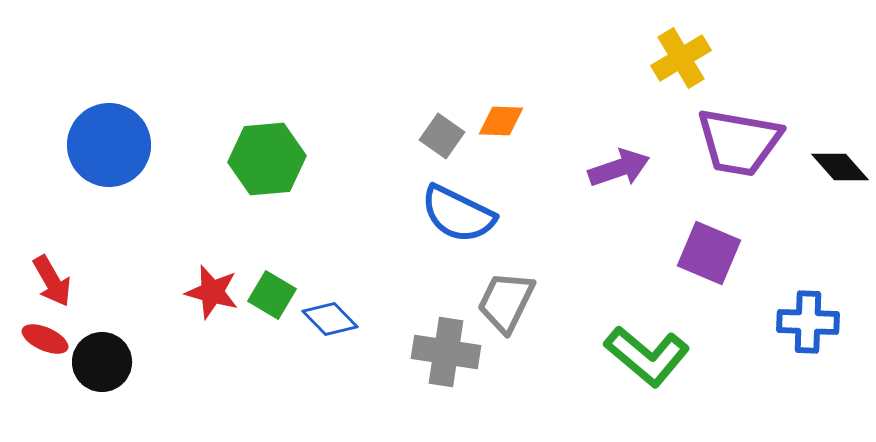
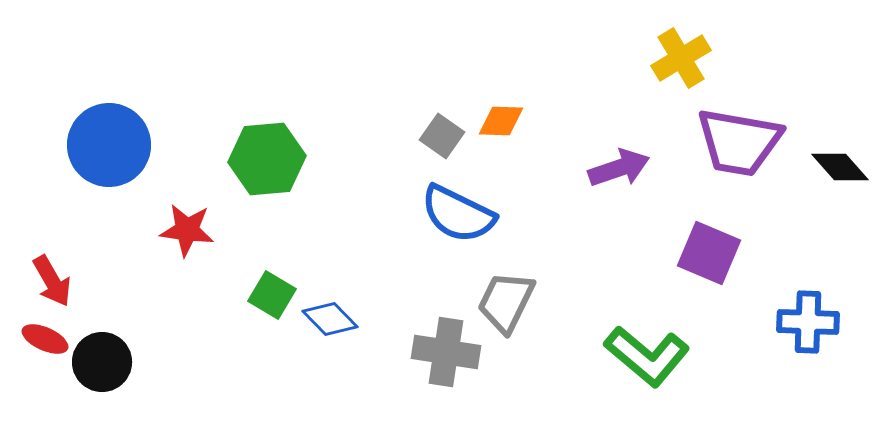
red star: moved 25 px left, 62 px up; rotated 8 degrees counterclockwise
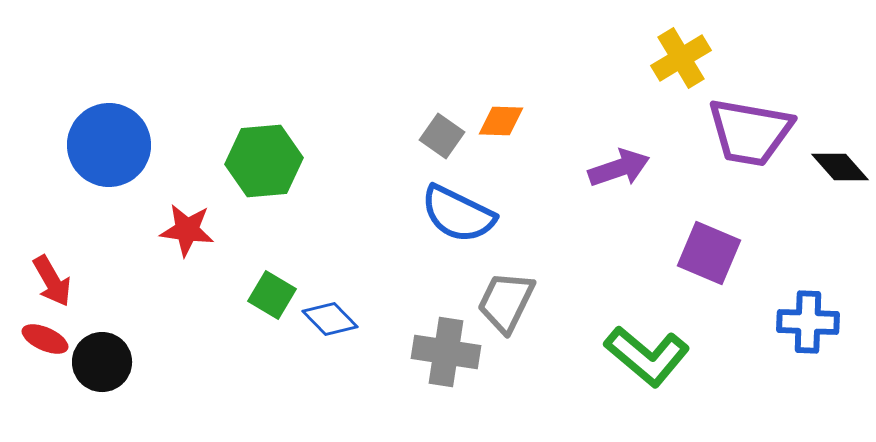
purple trapezoid: moved 11 px right, 10 px up
green hexagon: moved 3 px left, 2 px down
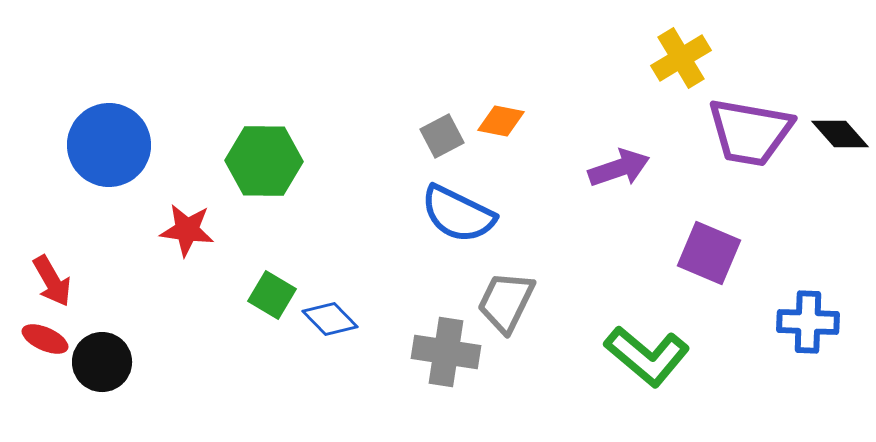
orange diamond: rotated 9 degrees clockwise
gray square: rotated 27 degrees clockwise
green hexagon: rotated 6 degrees clockwise
black diamond: moved 33 px up
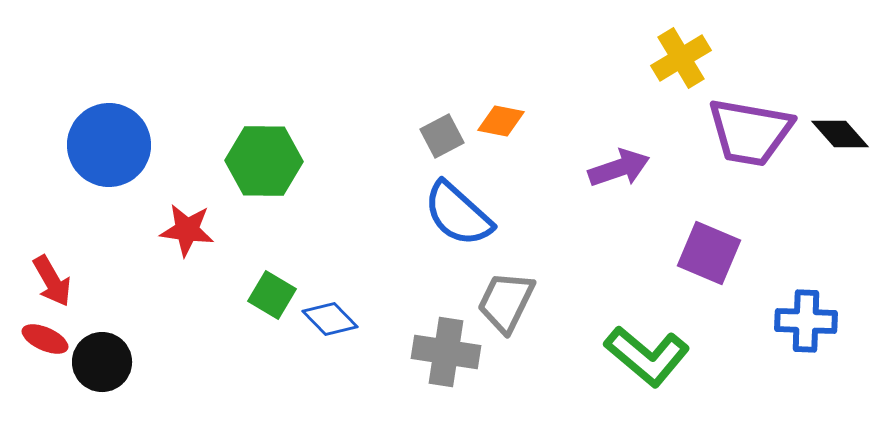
blue semicircle: rotated 16 degrees clockwise
blue cross: moved 2 px left, 1 px up
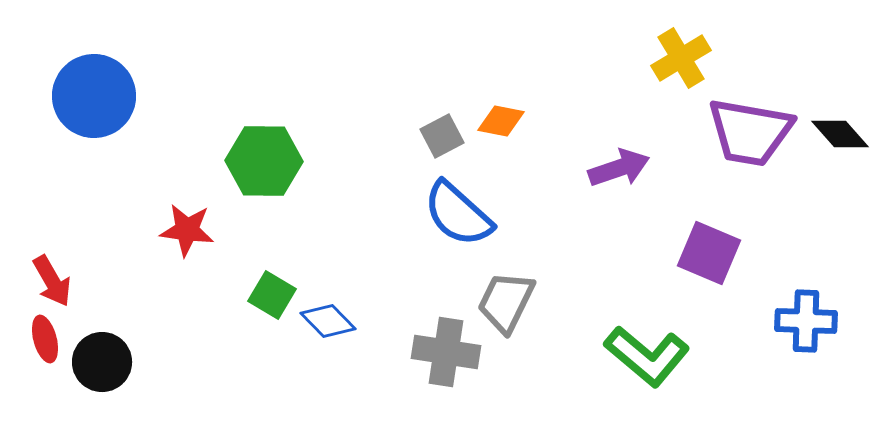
blue circle: moved 15 px left, 49 px up
blue diamond: moved 2 px left, 2 px down
red ellipse: rotated 51 degrees clockwise
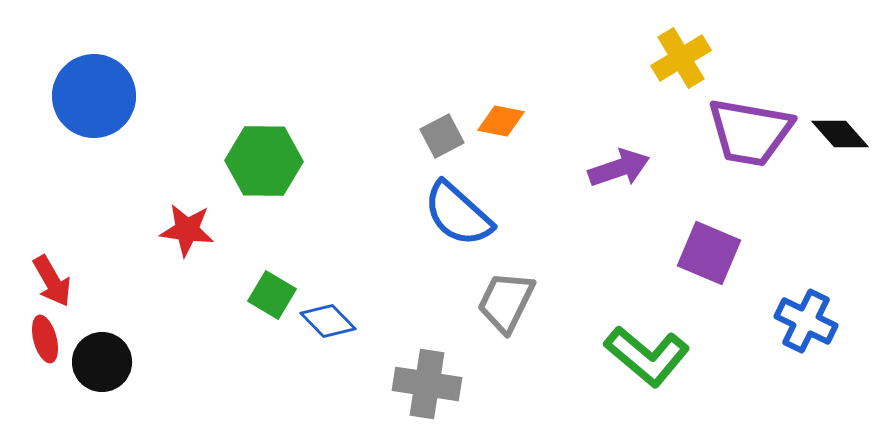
blue cross: rotated 24 degrees clockwise
gray cross: moved 19 px left, 32 px down
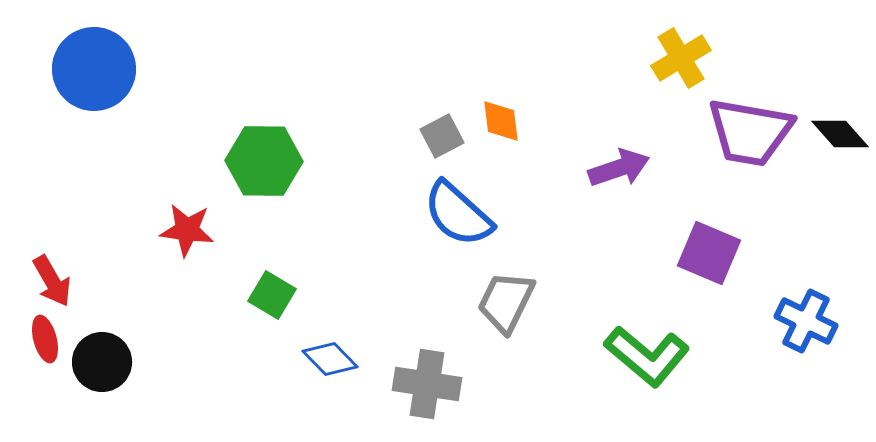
blue circle: moved 27 px up
orange diamond: rotated 72 degrees clockwise
blue diamond: moved 2 px right, 38 px down
